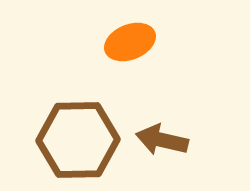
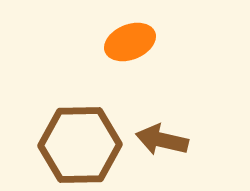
brown hexagon: moved 2 px right, 5 px down
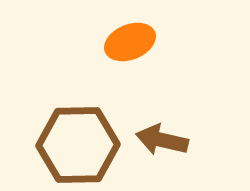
brown hexagon: moved 2 px left
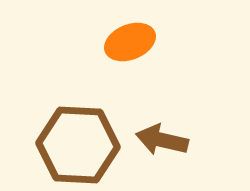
brown hexagon: rotated 4 degrees clockwise
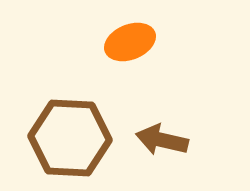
brown hexagon: moved 8 px left, 7 px up
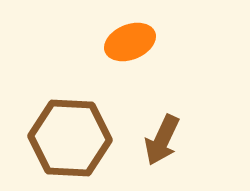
brown arrow: rotated 78 degrees counterclockwise
